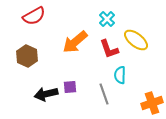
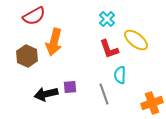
orange arrow: moved 21 px left; rotated 36 degrees counterclockwise
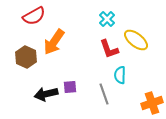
orange arrow: rotated 20 degrees clockwise
brown hexagon: moved 1 px left, 1 px down
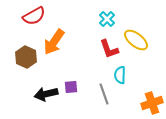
purple square: moved 1 px right
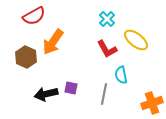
orange arrow: moved 1 px left
red L-shape: moved 2 px left; rotated 10 degrees counterclockwise
cyan semicircle: moved 1 px right; rotated 12 degrees counterclockwise
purple square: moved 1 px down; rotated 16 degrees clockwise
gray line: rotated 30 degrees clockwise
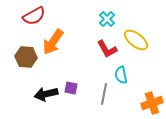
brown hexagon: rotated 20 degrees counterclockwise
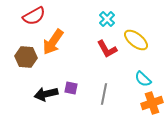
cyan semicircle: moved 22 px right, 4 px down; rotated 36 degrees counterclockwise
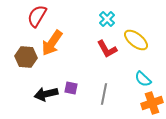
red semicircle: moved 3 px right; rotated 150 degrees clockwise
orange arrow: moved 1 px left, 1 px down
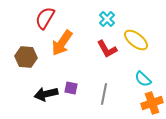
red semicircle: moved 8 px right, 2 px down
orange arrow: moved 10 px right
